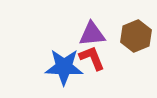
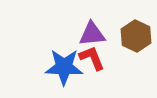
brown hexagon: rotated 12 degrees counterclockwise
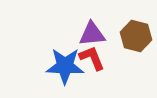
brown hexagon: rotated 12 degrees counterclockwise
blue star: moved 1 px right, 1 px up
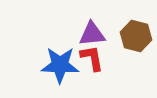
red L-shape: rotated 12 degrees clockwise
blue star: moved 5 px left, 1 px up
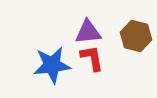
purple triangle: moved 4 px left, 2 px up
blue star: moved 8 px left; rotated 9 degrees counterclockwise
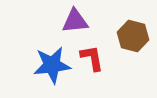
purple triangle: moved 13 px left, 11 px up
brown hexagon: moved 3 px left
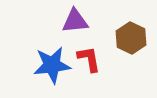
brown hexagon: moved 2 px left, 2 px down; rotated 12 degrees clockwise
red L-shape: moved 3 px left, 1 px down
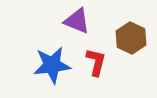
purple triangle: moved 2 px right; rotated 28 degrees clockwise
red L-shape: moved 7 px right, 3 px down; rotated 24 degrees clockwise
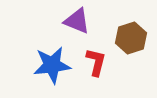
brown hexagon: rotated 16 degrees clockwise
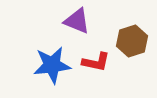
brown hexagon: moved 1 px right, 3 px down
red L-shape: rotated 88 degrees clockwise
